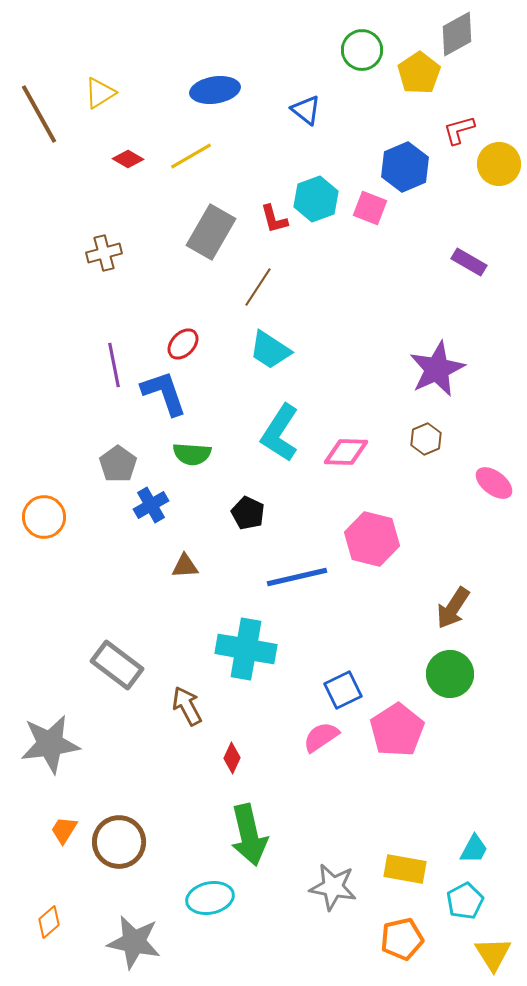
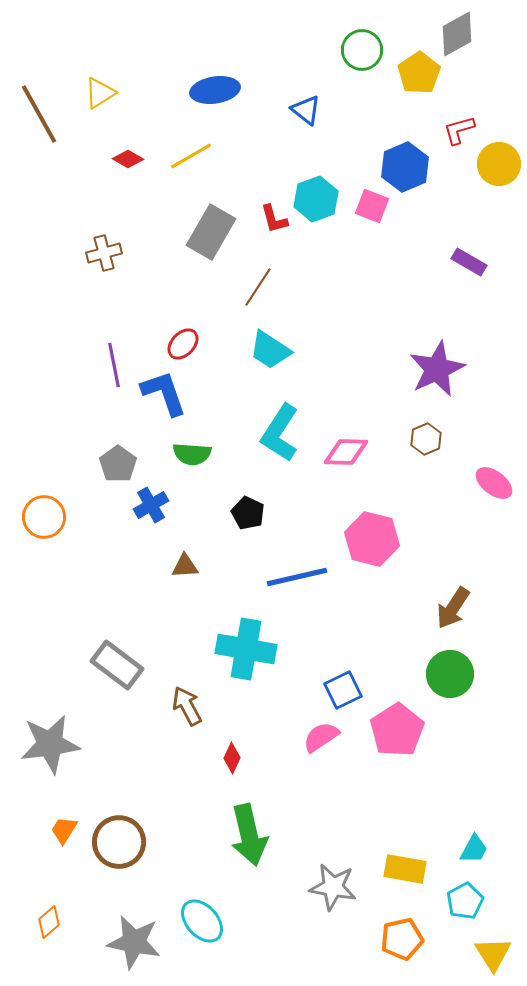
pink square at (370, 208): moved 2 px right, 2 px up
cyan ellipse at (210, 898): moved 8 px left, 23 px down; rotated 60 degrees clockwise
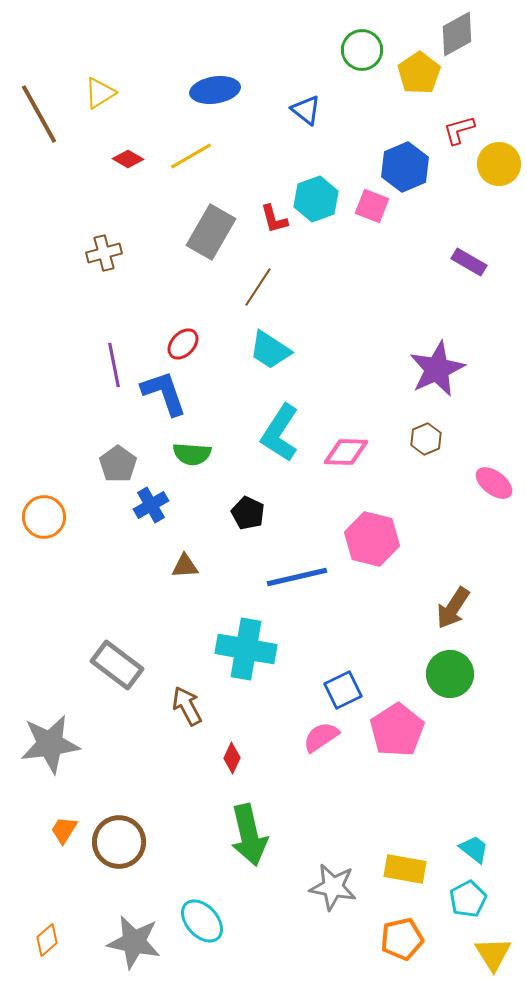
cyan trapezoid at (474, 849): rotated 80 degrees counterclockwise
cyan pentagon at (465, 901): moved 3 px right, 2 px up
orange diamond at (49, 922): moved 2 px left, 18 px down
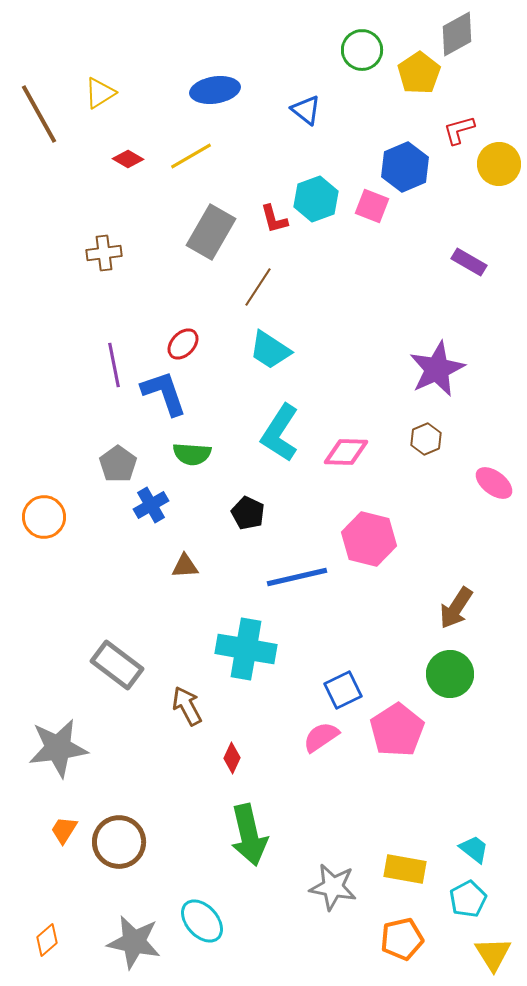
brown cross at (104, 253): rotated 8 degrees clockwise
pink hexagon at (372, 539): moved 3 px left
brown arrow at (453, 608): moved 3 px right
gray star at (50, 744): moved 8 px right, 4 px down
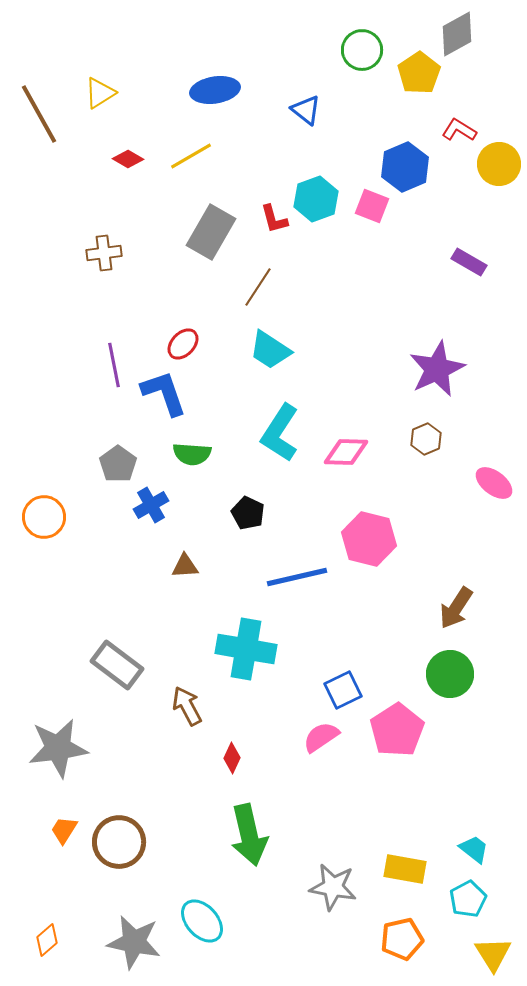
red L-shape at (459, 130): rotated 48 degrees clockwise
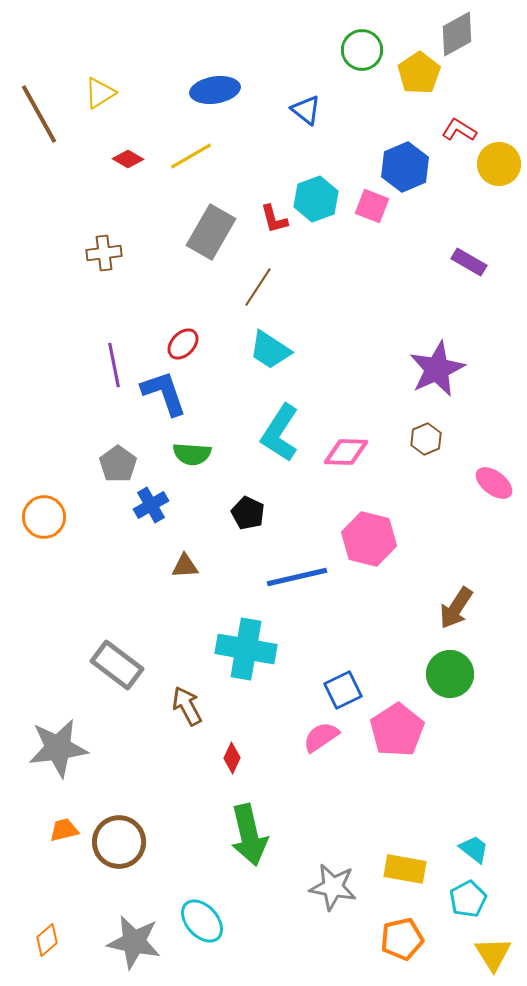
orange trapezoid at (64, 830): rotated 44 degrees clockwise
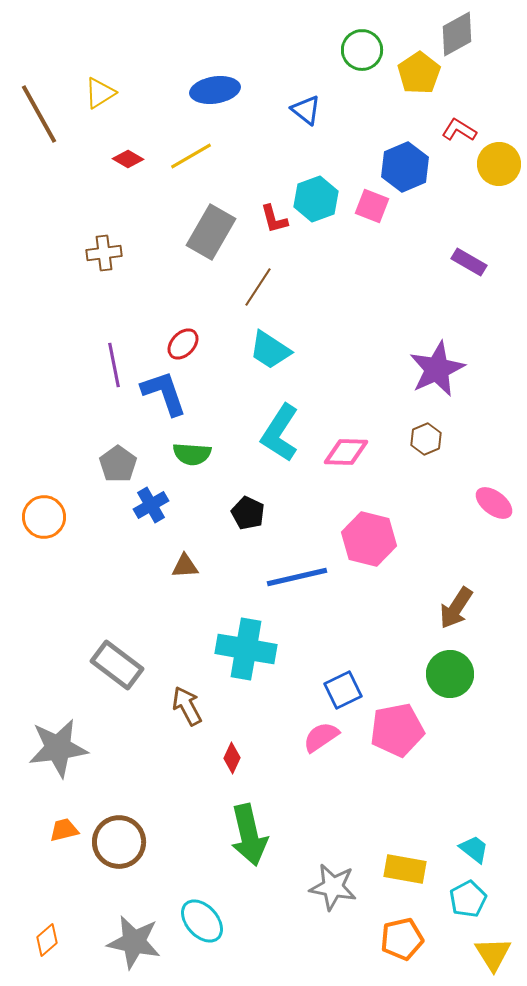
pink ellipse at (494, 483): moved 20 px down
pink pentagon at (397, 730): rotated 22 degrees clockwise
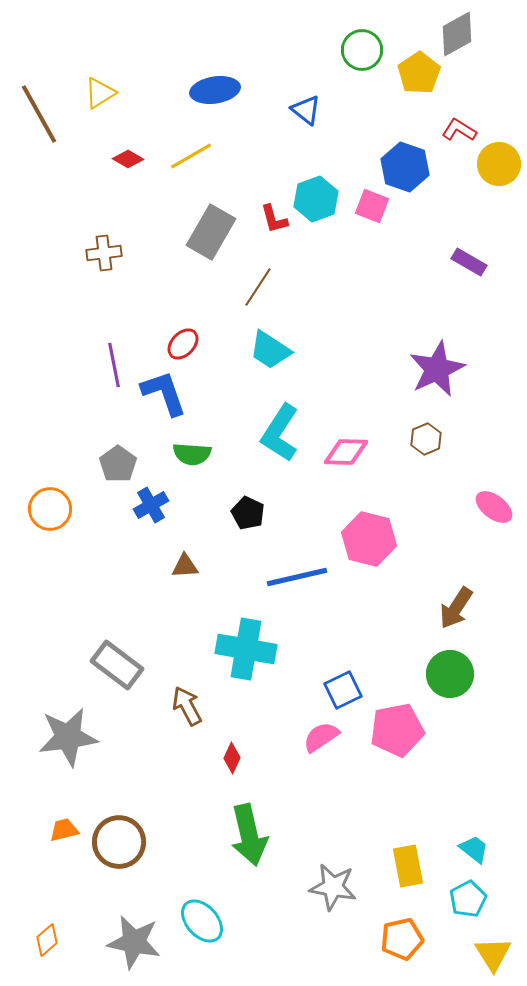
blue hexagon at (405, 167): rotated 18 degrees counterclockwise
pink ellipse at (494, 503): moved 4 px down
orange circle at (44, 517): moved 6 px right, 8 px up
gray star at (58, 748): moved 10 px right, 11 px up
yellow rectangle at (405, 869): moved 3 px right, 3 px up; rotated 69 degrees clockwise
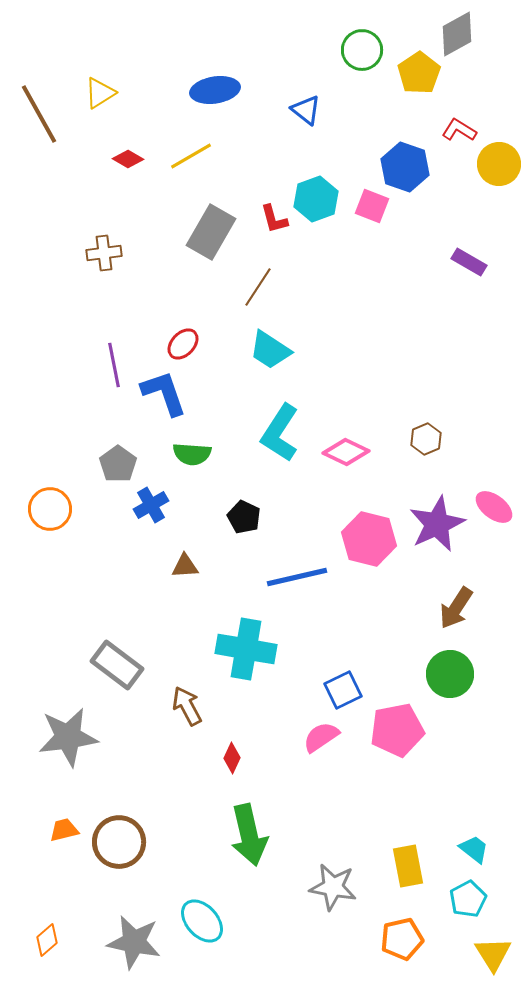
purple star at (437, 369): moved 155 px down
pink diamond at (346, 452): rotated 24 degrees clockwise
black pentagon at (248, 513): moved 4 px left, 4 px down
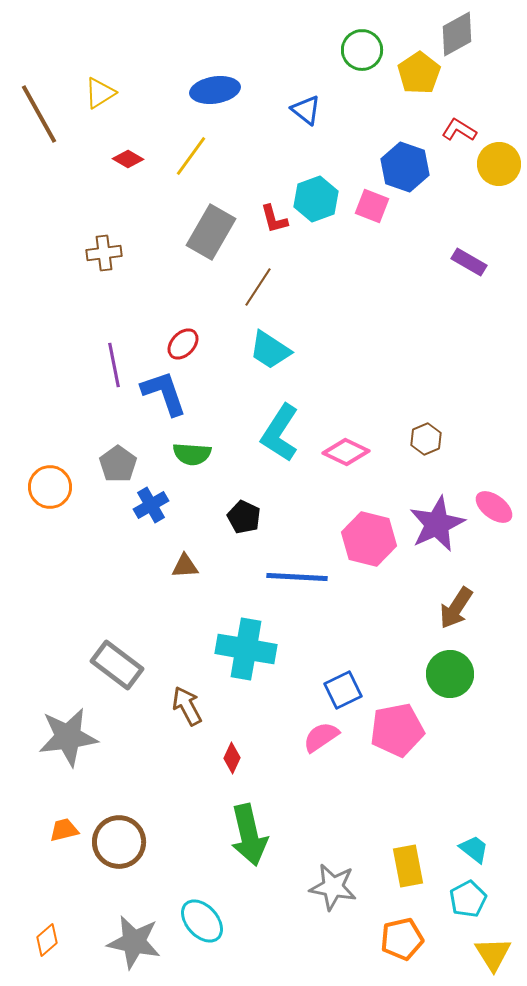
yellow line at (191, 156): rotated 24 degrees counterclockwise
orange circle at (50, 509): moved 22 px up
blue line at (297, 577): rotated 16 degrees clockwise
